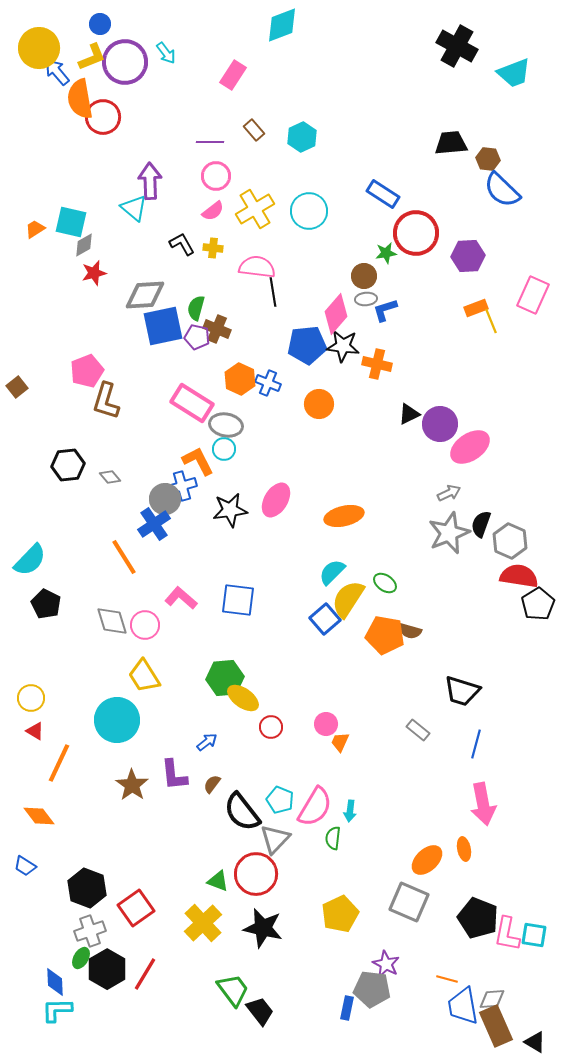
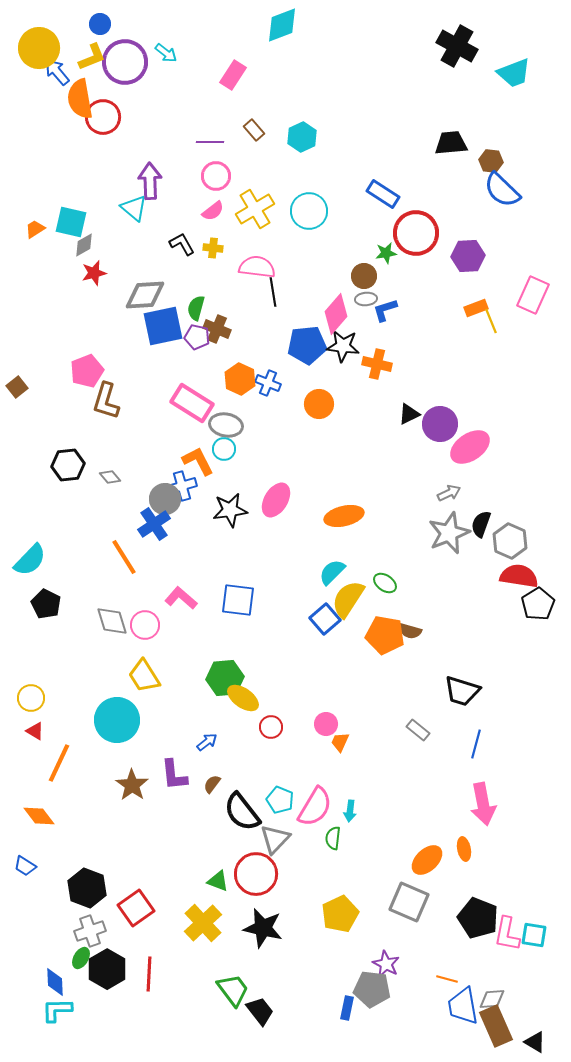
cyan arrow at (166, 53): rotated 15 degrees counterclockwise
brown hexagon at (488, 159): moved 3 px right, 2 px down
red line at (145, 974): moved 4 px right; rotated 28 degrees counterclockwise
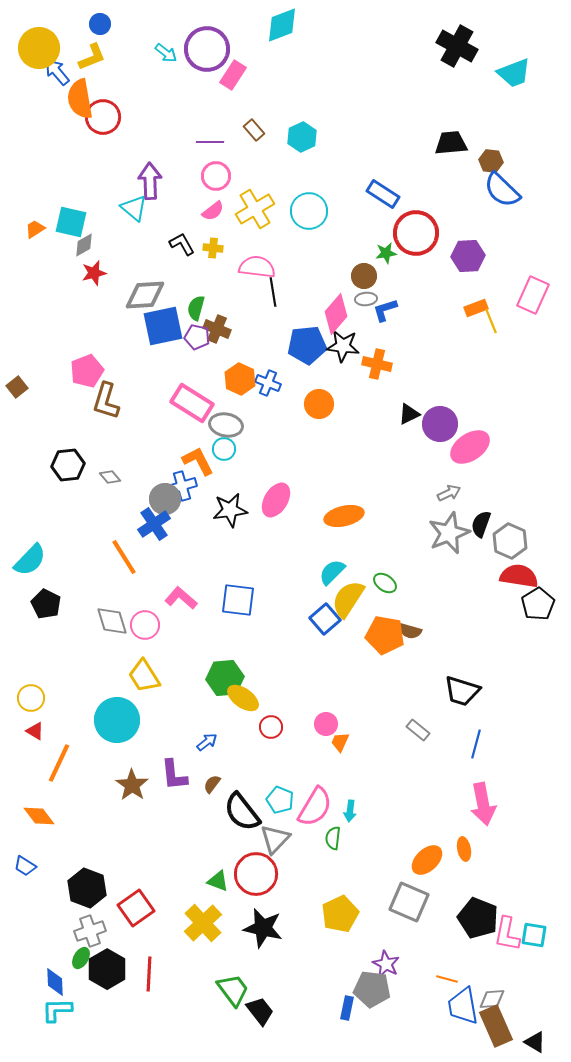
purple circle at (125, 62): moved 82 px right, 13 px up
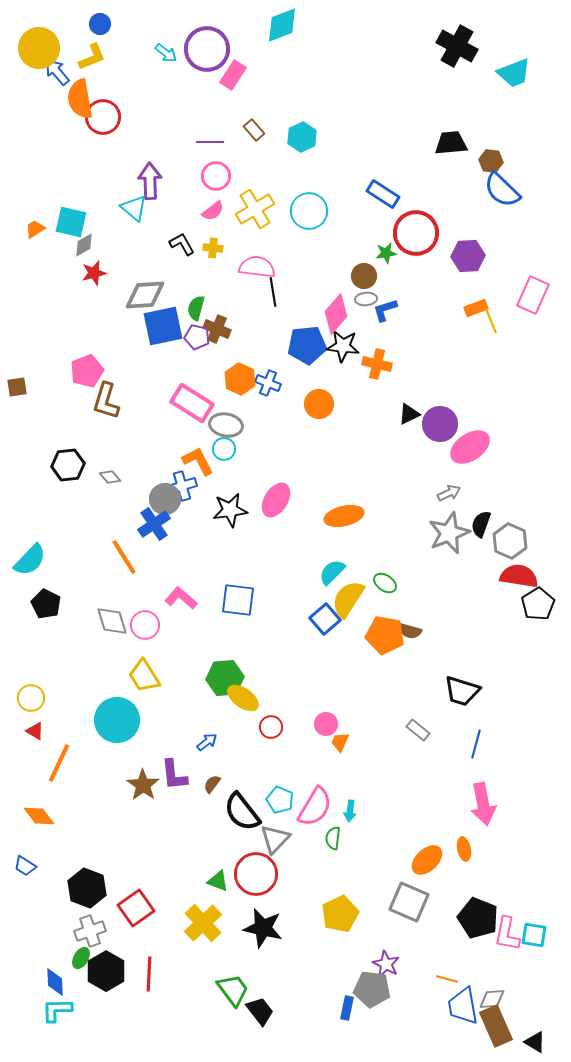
brown square at (17, 387): rotated 30 degrees clockwise
brown star at (132, 785): moved 11 px right
black hexagon at (107, 969): moved 1 px left, 2 px down
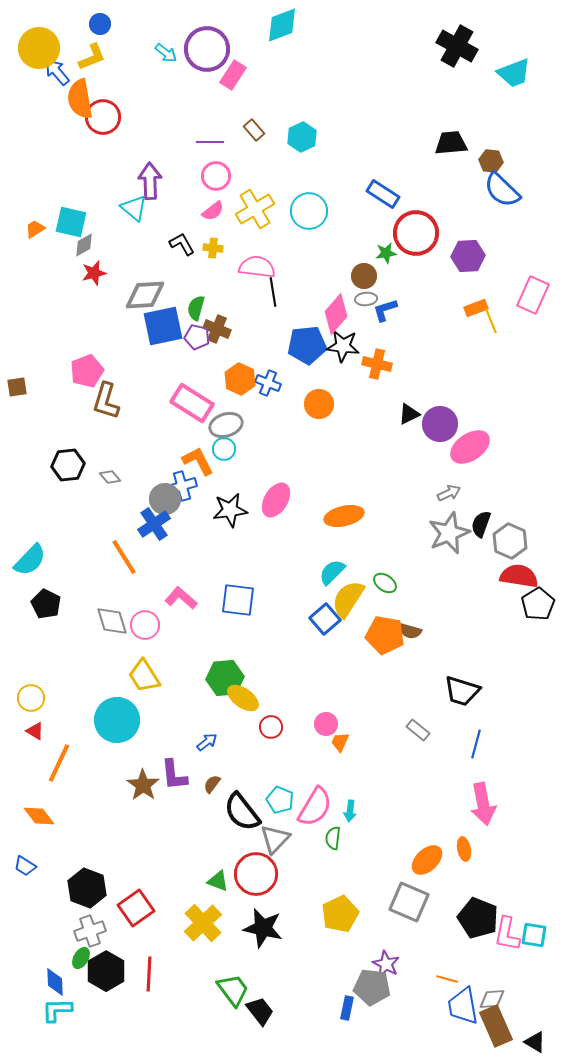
gray ellipse at (226, 425): rotated 28 degrees counterclockwise
gray pentagon at (372, 989): moved 2 px up
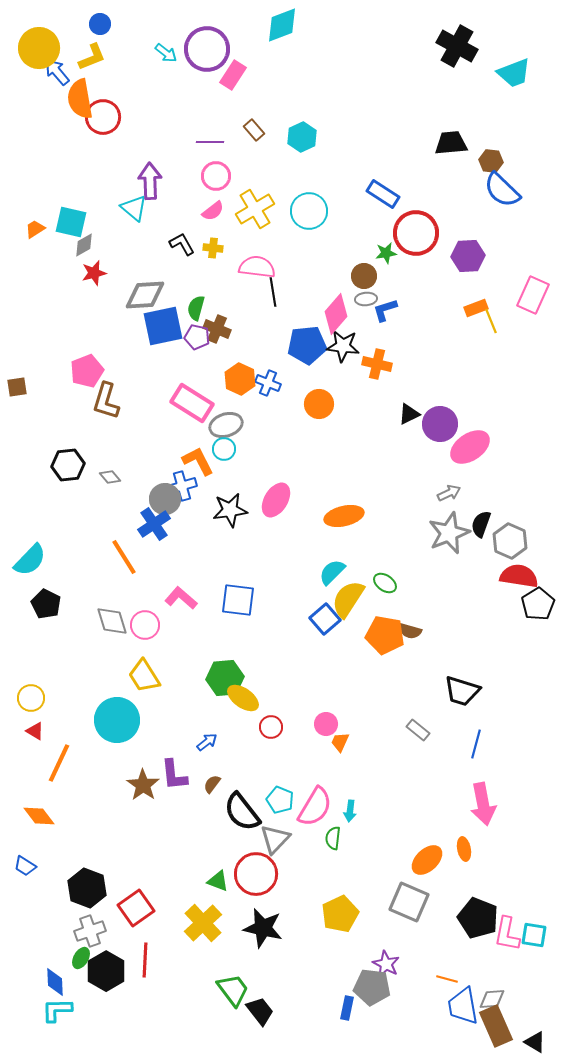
red line at (149, 974): moved 4 px left, 14 px up
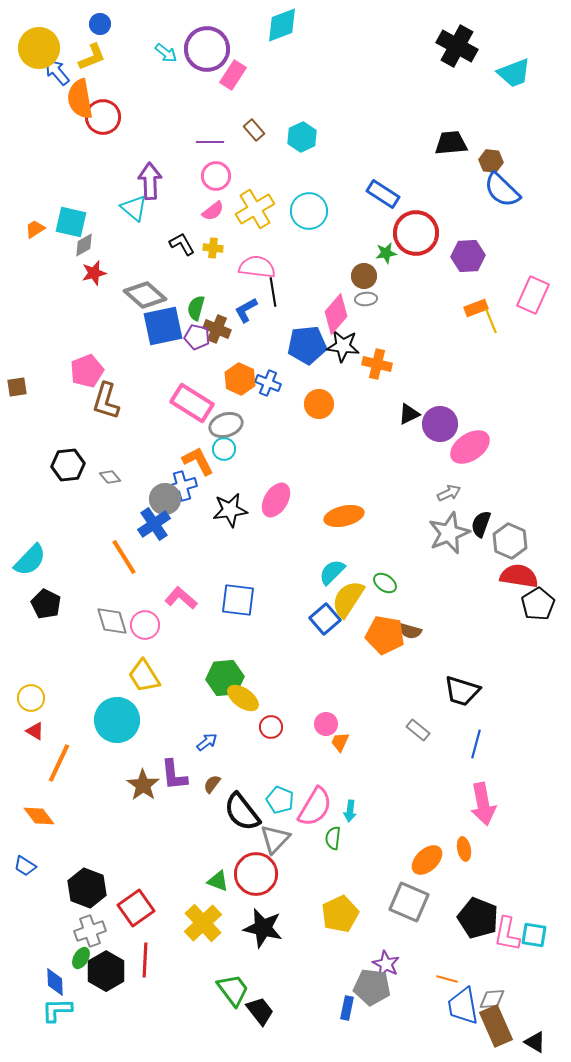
gray diamond at (145, 295): rotated 45 degrees clockwise
blue L-shape at (385, 310): moved 139 px left; rotated 12 degrees counterclockwise
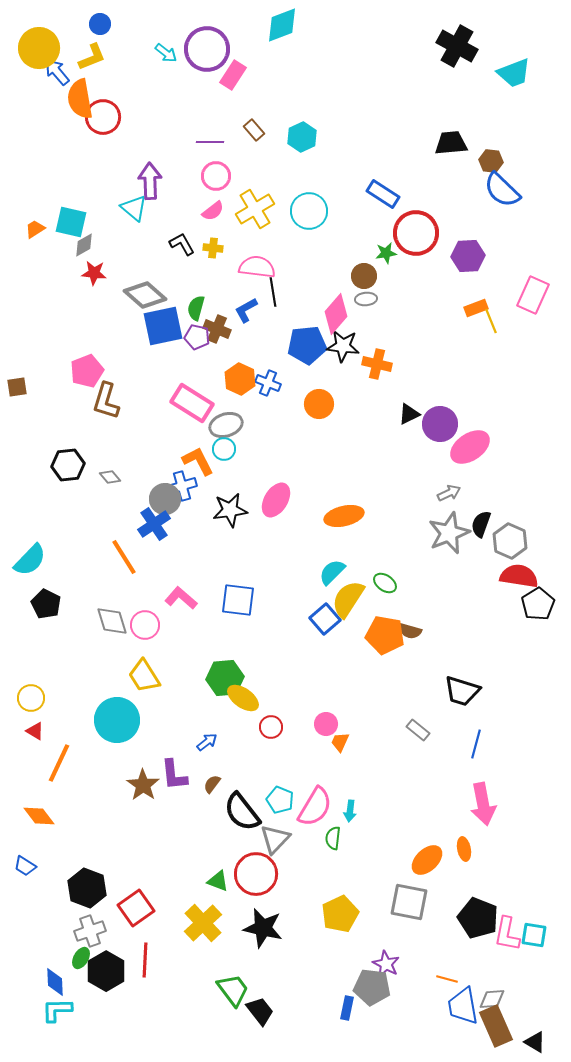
red star at (94, 273): rotated 20 degrees clockwise
gray square at (409, 902): rotated 12 degrees counterclockwise
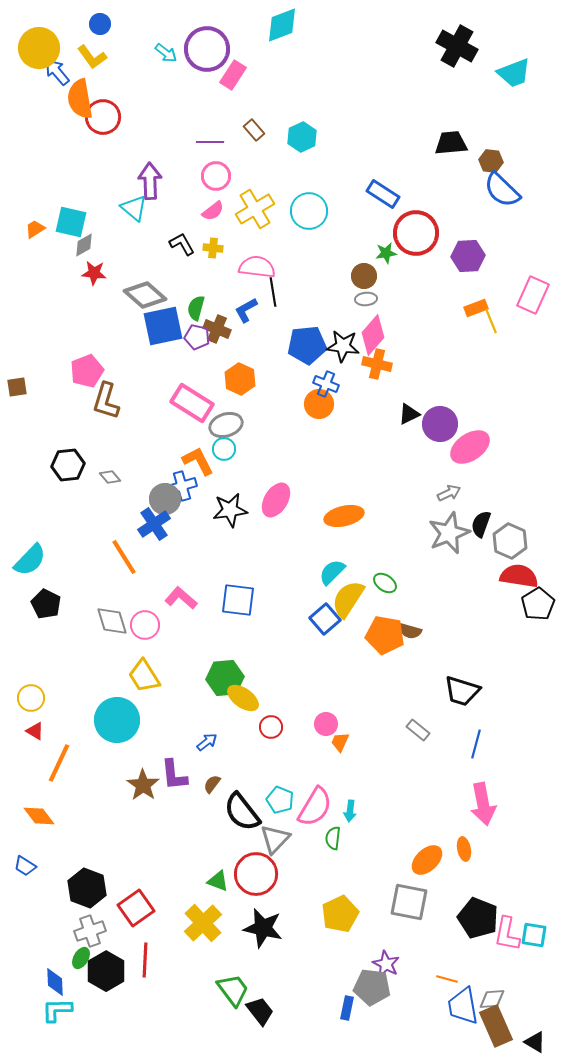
yellow L-shape at (92, 57): rotated 76 degrees clockwise
pink diamond at (336, 314): moved 37 px right, 21 px down
blue cross at (268, 383): moved 58 px right, 1 px down
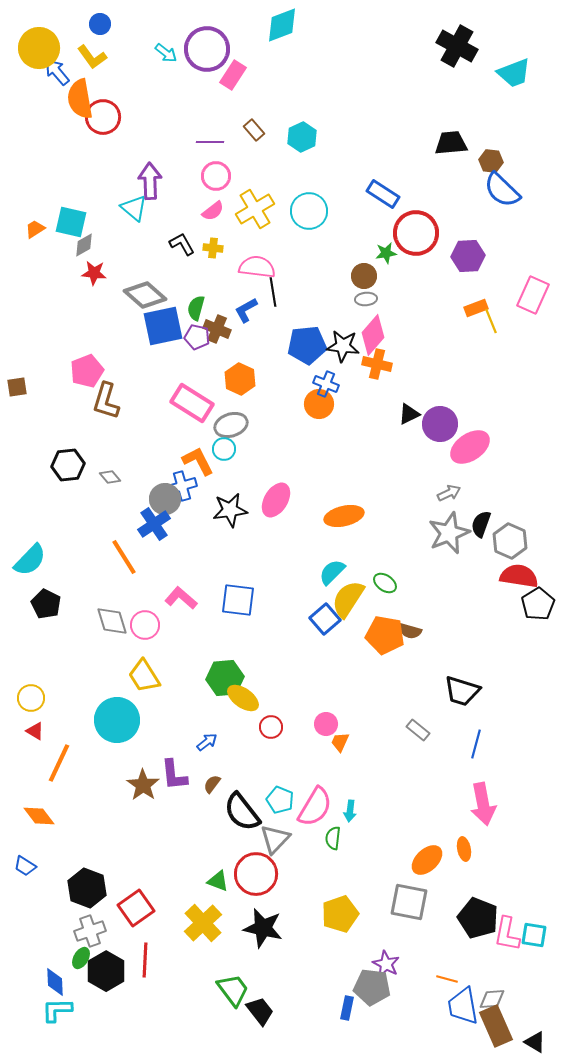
gray ellipse at (226, 425): moved 5 px right
yellow pentagon at (340, 914): rotated 6 degrees clockwise
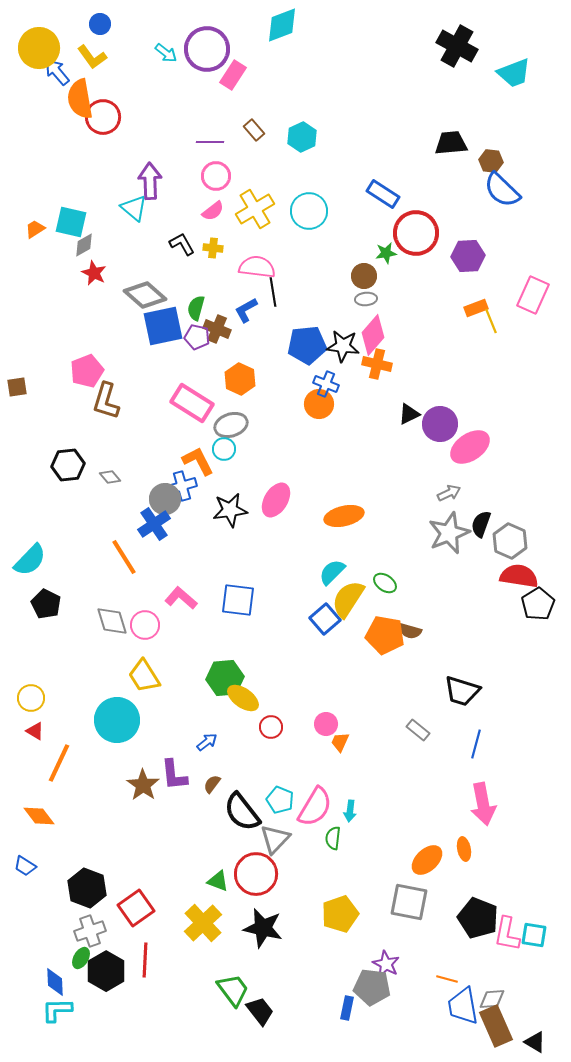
red star at (94, 273): rotated 20 degrees clockwise
